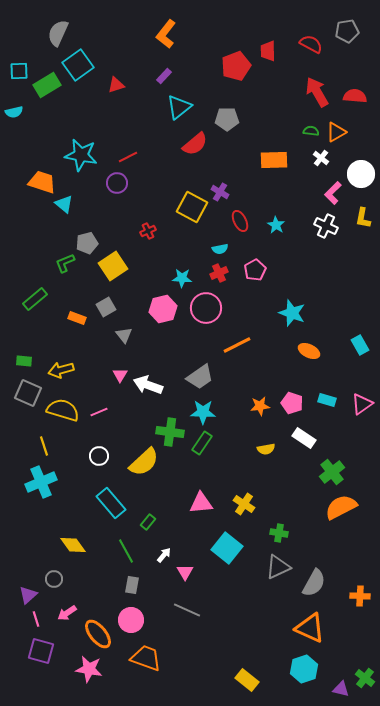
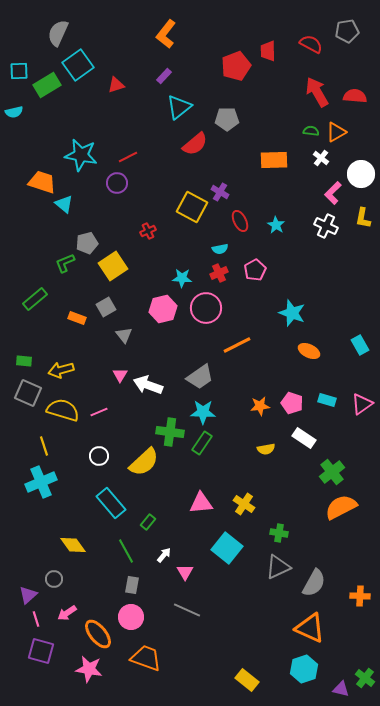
pink circle at (131, 620): moved 3 px up
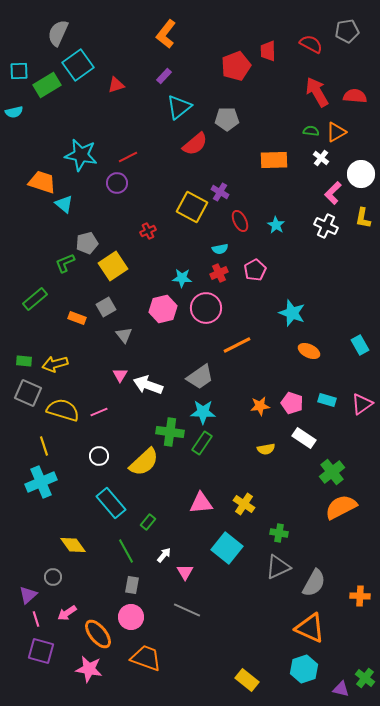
yellow arrow at (61, 370): moved 6 px left, 6 px up
gray circle at (54, 579): moved 1 px left, 2 px up
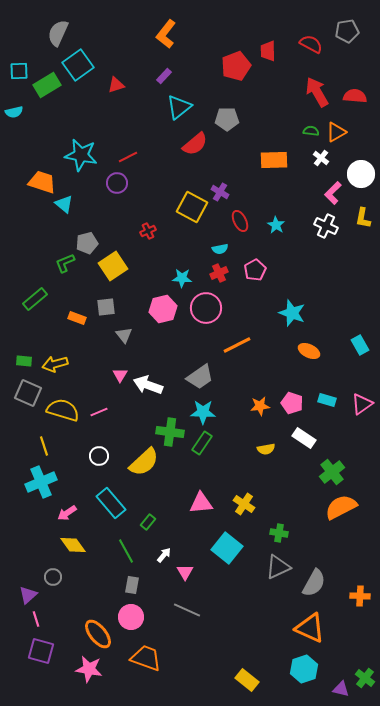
gray square at (106, 307): rotated 24 degrees clockwise
pink arrow at (67, 613): moved 100 px up
